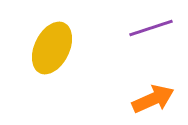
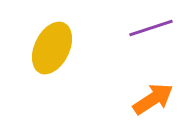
orange arrow: rotated 9 degrees counterclockwise
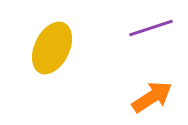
orange arrow: moved 1 px left, 2 px up
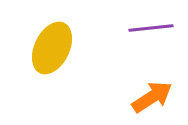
purple line: rotated 12 degrees clockwise
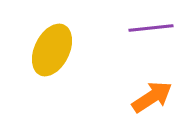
yellow ellipse: moved 2 px down
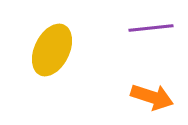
orange arrow: rotated 51 degrees clockwise
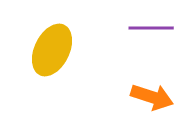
purple line: rotated 6 degrees clockwise
